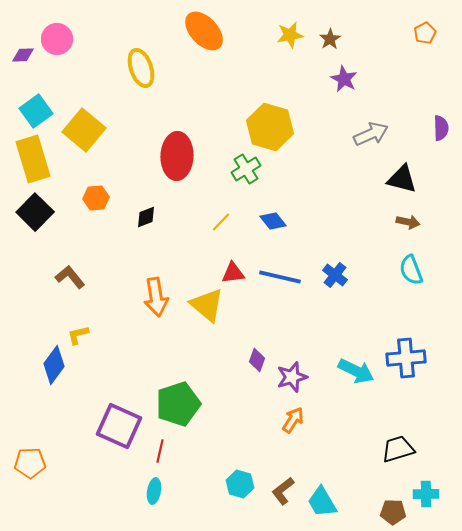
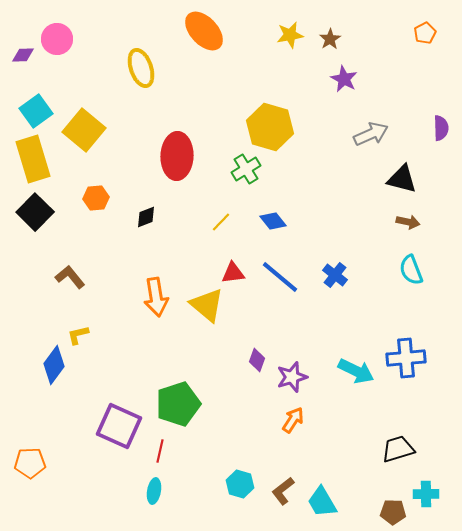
blue line at (280, 277): rotated 27 degrees clockwise
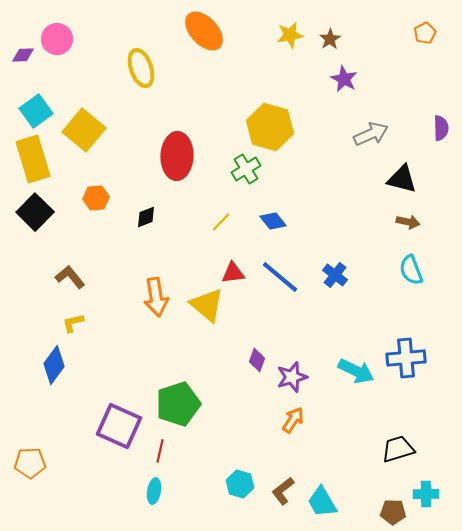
yellow L-shape at (78, 335): moved 5 px left, 12 px up
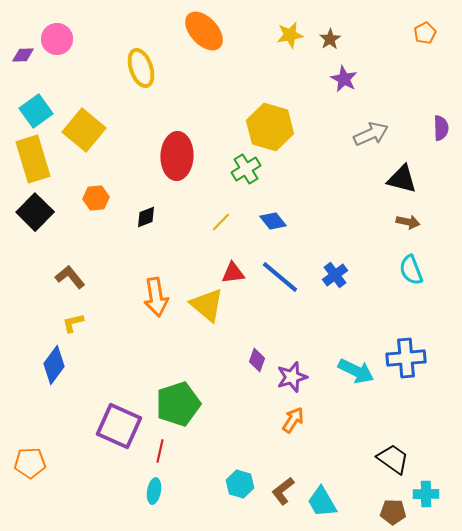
blue cross at (335, 275): rotated 15 degrees clockwise
black trapezoid at (398, 449): moved 5 px left, 10 px down; rotated 52 degrees clockwise
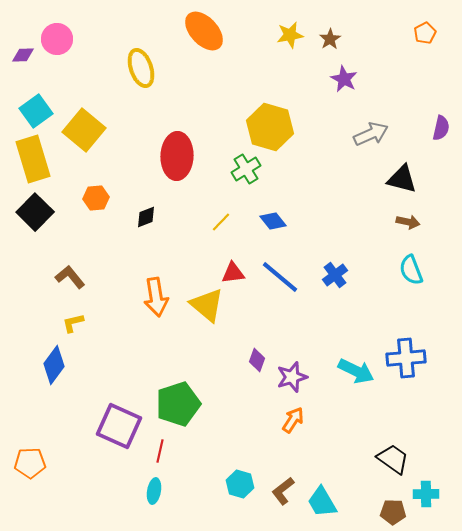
purple semicircle at (441, 128): rotated 15 degrees clockwise
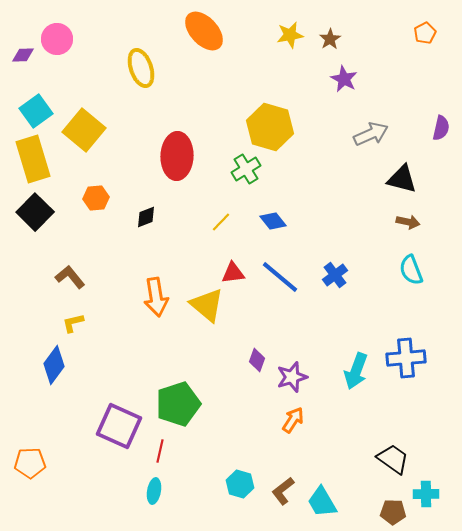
cyan arrow at (356, 371): rotated 84 degrees clockwise
